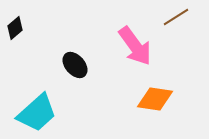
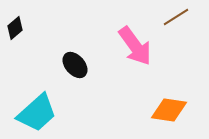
orange diamond: moved 14 px right, 11 px down
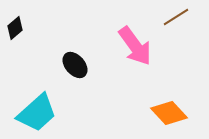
orange diamond: moved 3 px down; rotated 39 degrees clockwise
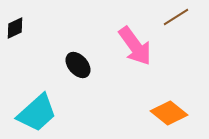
black diamond: rotated 15 degrees clockwise
black ellipse: moved 3 px right
orange diamond: rotated 9 degrees counterclockwise
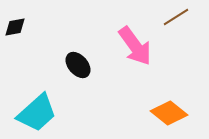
black diamond: moved 1 px up; rotated 15 degrees clockwise
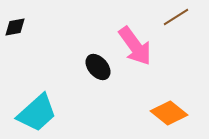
black ellipse: moved 20 px right, 2 px down
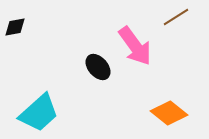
cyan trapezoid: moved 2 px right
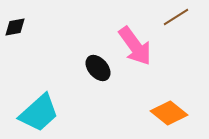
black ellipse: moved 1 px down
